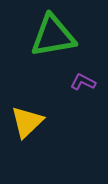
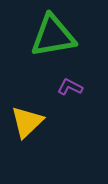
purple L-shape: moved 13 px left, 5 px down
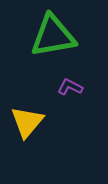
yellow triangle: rotated 6 degrees counterclockwise
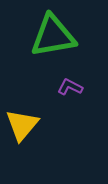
yellow triangle: moved 5 px left, 3 px down
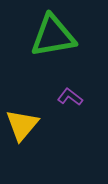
purple L-shape: moved 10 px down; rotated 10 degrees clockwise
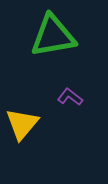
yellow triangle: moved 1 px up
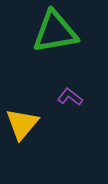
green triangle: moved 2 px right, 4 px up
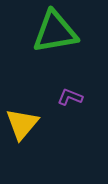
purple L-shape: rotated 15 degrees counterclockwise
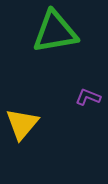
purple L-shape: moved 18 px right
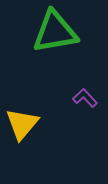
purple L-shape: moved 3 px left, 1 px down; rotated 25 degrees clockwise
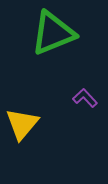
green triangle: moved 2 px left, 1 px down; rotated 12 degrees counterclockwise
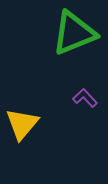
green triangle: moved 21 px right
